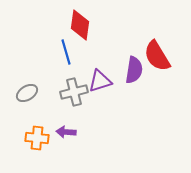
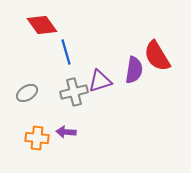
red diamond: moved 38 px left; rotated 44 degrees counterclockwise
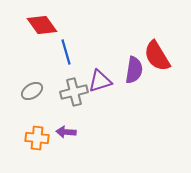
gray ellipse: moved 5 px right, 2 px up
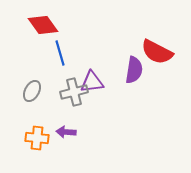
red diamond: moved 1 px right
blue line: moved 6 px left, 1 px down
red semicircle: moved 4 px up; rotated 32 degrees counterclockwise
purple triangle: moved 8 px left, 1 px down; rotated 10 degrees clockwise
gray ellipse: rotated 30 degrees counterclockwise
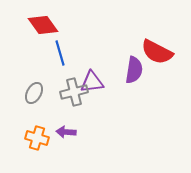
gray ellipse: moved 2 px right, 2 px down
orange cross: rotated 10 degrees clockwise
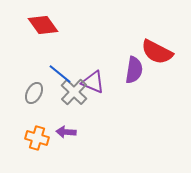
blue line: moved 21 px down; rotated 35 degrees counterclockwise
purple triangle: moved 1 px right; rotated 30 degrees clockwise
gray cross: rotated 32 degrees counterclockwise
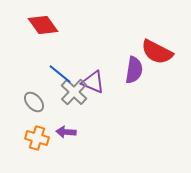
gray ellipse: moved 9 px down; rotated 70 degrees counterclockwise
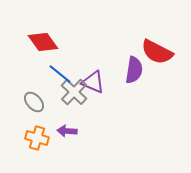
red diamond: moved 17 px down
purple arrow: moved 1 px right, 1 px up
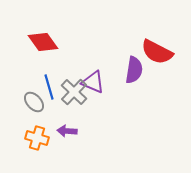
blue line: moved 11 px left, 13 px down; rotated 35 degrees clockwise
